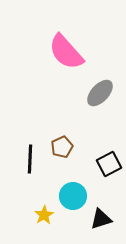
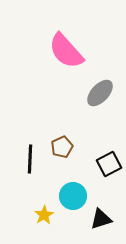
pink semicircle: moved 1 px up
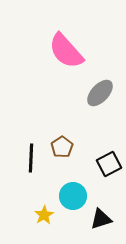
brown pentagon: rotated 10 degrees counterclockwise
black line: moved 1 px right, 1 px up
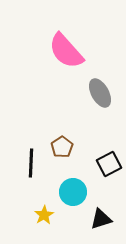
gray ellipse: rotated 72 degrees counterclockwise
black line: moved 5 px down
cyan circle: moved 4 px up
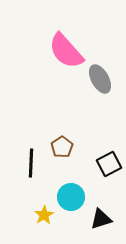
gray ellipse: moved 14 px up
cyan circle: moved 2 px left, 5 px down
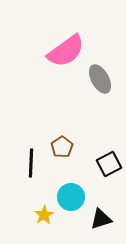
pink semicircle: rotated 84 degrees counterclockwise
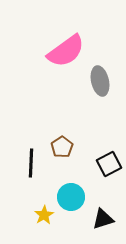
gray ellipse: moved 2 px down; rotated 16 degrees clockwise
black triangle: moved 2 px right
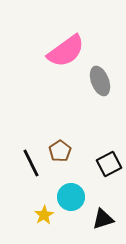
gray ellipse: rotated 8 degrees counterclockwise
brown pentagon: moved 2 px left, 4 px down
black line: rotated 28 degrees counterclockwise
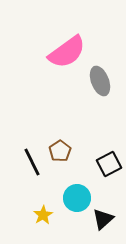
pink semicircle: moved 1 px right, 1 px down
black line: moved 1 px right, 1 px up
cyan circle: moved 6 px right, 1 px down
yellow star: moved 1 px left
black triangle: rotated 25 degrees counterclockwise
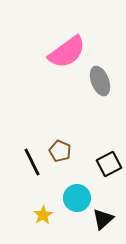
brown pentagon: rotated 15 degrees counterclockwise
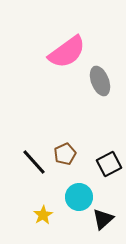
brown pentagon: moved 5 px right, 3 px down; rotated 25 degrees clockwise
black line: moved 2 px right; rotated 16 degrees counterclockwise
cyan circle: moved 2 px right, 1 px up
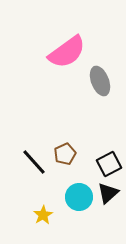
black triangle: moved 5 px right, 26 px up
